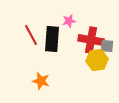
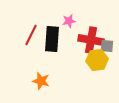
red line: rotated 55 degrees clockwise
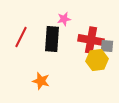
pink star: moved 5 px left, 2 px up
red line: moved 10 px left, 2 px down
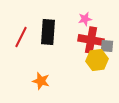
pink star: moved 21 px right
black rectangle: moved 4 px left, 7 px up
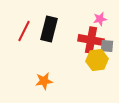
pink star: moved 15 px right
black rectangle: moved 1 px right, 3 px up; rotated 10 degrees clockwise
red line: moved 3 px right, 6 px up
orange star: moved 3 px right; rotated 24 degrees counterclockwise
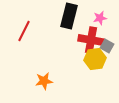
pink star: moved 1 px up
black rectangle: moved 20 px right, 13 px up
gray square: rotated 24 degrees clockwise
yellow hexagon: moved 2 px left, 1 px up
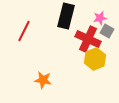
black rectangle: moved 3 px left
red cross: moved 3 px left, 1 px up; rotated 15 degrees clockwise
gray square: moved 15 px up
yellow hexagon: rotated 15 degrees counterclockwise
orange star: moved 1 px left, 1 px up; rotated 18 degrees clockwise
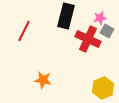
yellow hexagon: moved 8 px right, 29 px down
